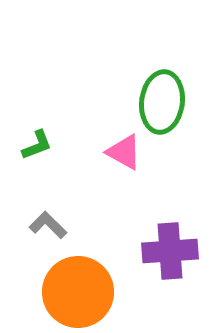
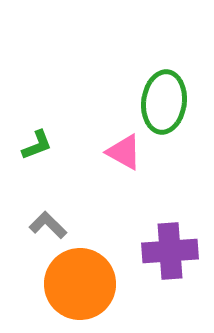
green ellipse: moved 2 px right
orange circle: moved 2 px right, 8 px up
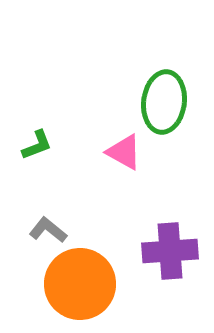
gray L-shape: moved 5 px down; rotated 6 degrees counterclockwise
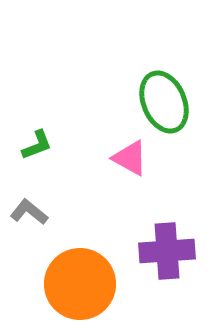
green ellipse: rotated 30 degrees counterclockwise
pink triangle: moved 6 px right, 6 px down
gray L-shape: moved 19 px left, 18 px up
purple cross: moved 3 px left
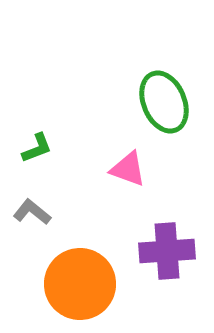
green L-shape: moved 3 px down
pink triangle: moved 2 px left, 11 px down; rotated 9 degrees counterclockwise
gray L-shape: moved 3 px right
